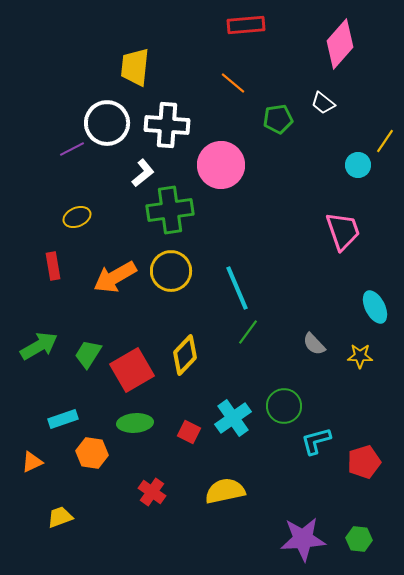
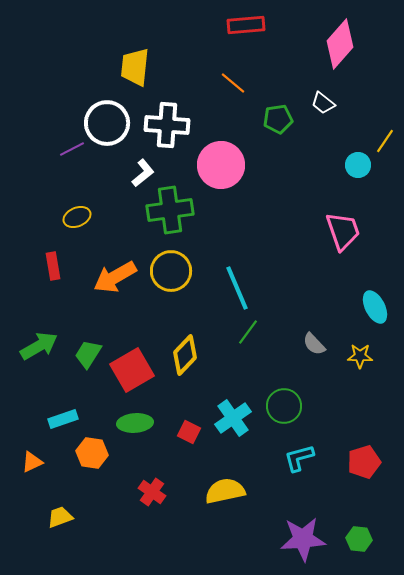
cyan L-shape at (316, 441): moved 17 px left, 17 px down
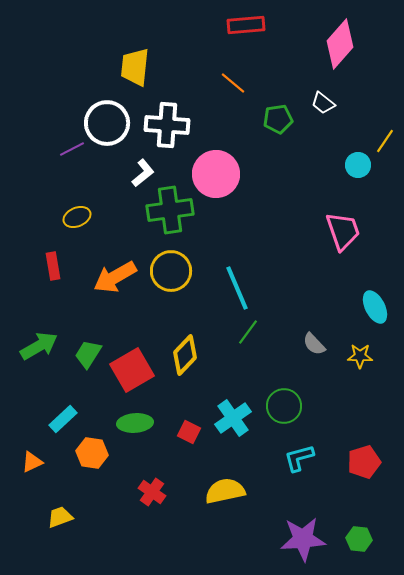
pink circle at (221, 165): moved 5 px left, 9 px down
cyan rectangle at (63, 419): rotated 24 degrees counterclockwise
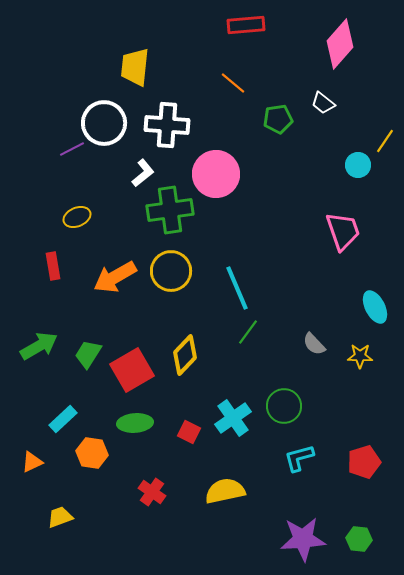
white circle at (107, 123): moved 3 px left
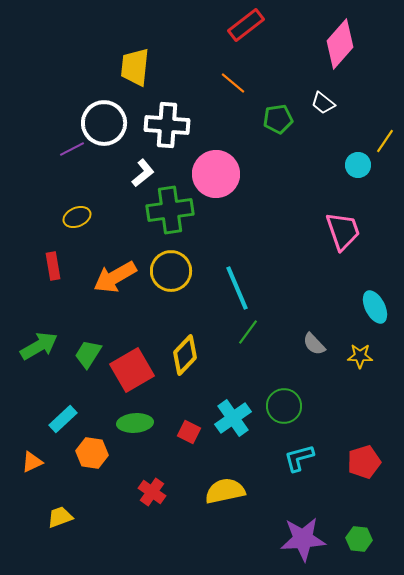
red rectangle at (246, 25): rotated 33 degrees counterclockwise
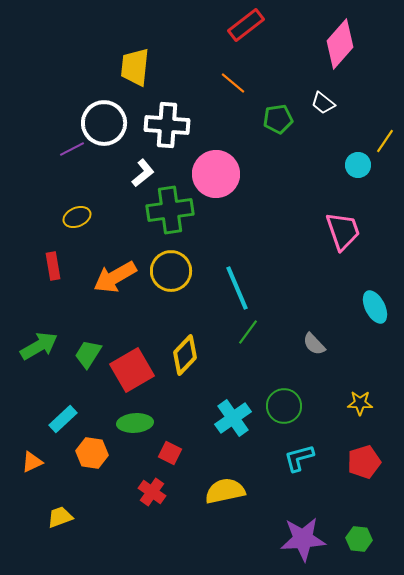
yellow star at (360, 356): moved 47 px down
red square at (189, 432): moved 19 px left, 21 px down
